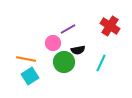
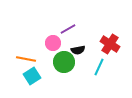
red cross: moved 18 px down
cyan line: moved 2 px left, 4 px down
cyan square: moved 2 px right
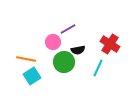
pink circle: moved 1 px up
cyan line: moved 1 px left, 1 px down
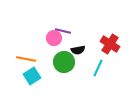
purple line: moved 5 px left, 2 px down; rotated 42 degrees clockwise
pink circle: moved 1 px right, 4 px up
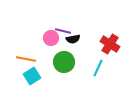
pink circle: moved 3 px left
black semicircle: moved 5 px left, 11 px up
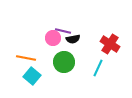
pink circle: moved 2 px right
orange line: moved 1 px up
cyan square: rotated 18 degrees counterclockwise
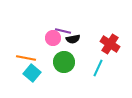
cyan square: moved 3 px up
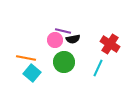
pink circle: moved 2 px right, 2 px down
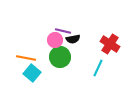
green circle: moved 4 px left, 5 px up
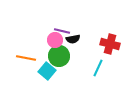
purple line: moved 1 px left
red cross: rotated 18 degrees counterclockwise
green circle: moved 1 px left, 1 px up
cyan square: moved 15 px right, 2 px up
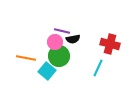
pink circle: moved 2 px down
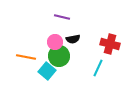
purple line: moved 14 px up
orange line: moved 1 px up
